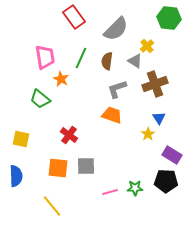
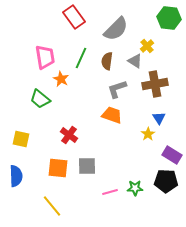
brown cross: rotated 10 degrees clockwise
gray square: moved 1 px right
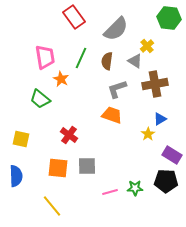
blue triangle: moved 1 px right, 1 px down; rotated 32 degrees clockwise
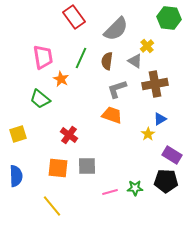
pink trapezoid: moved 2 px left
yellow square: moved 3 px left, 5 px up; rotated 30 degrees counterclockwise
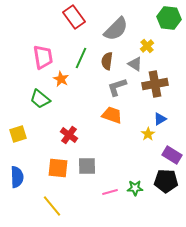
gray triangle: moved 3 px down
gray L-shape: moved 2 px up
blue semicircle: moved 1 px right, 1 px down
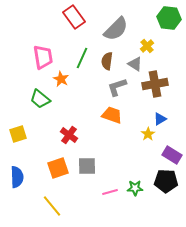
green line: moved 1 px right
orange square: rotated 25 degrees counterclockwise
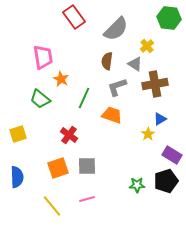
green line: moved 2 px right, 40 px down
black pentagon: rotated 20 degrees counterclockwise
green star: moved 2 px right, 3 px up
pink line: moved 23 px left, 7 px down
